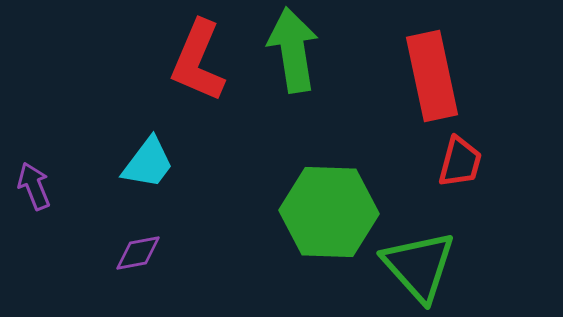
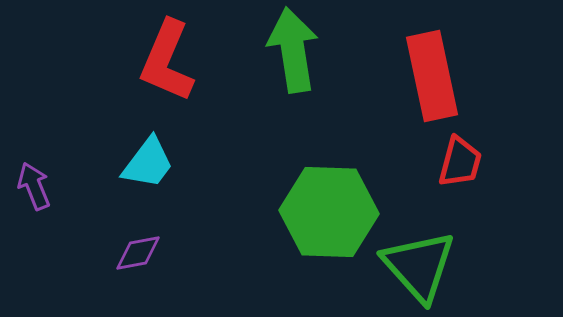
red L-shape: moved 31 px left
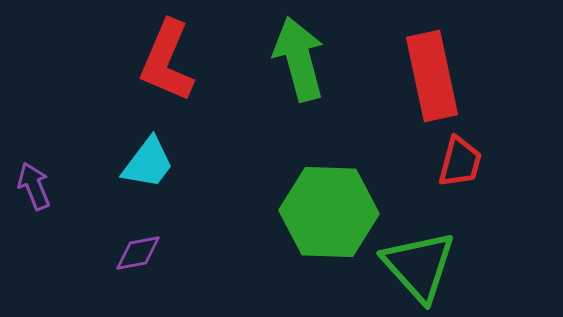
green arrow: moved 6 px right, 9 px down; rotated 6 degrees counterclockwise
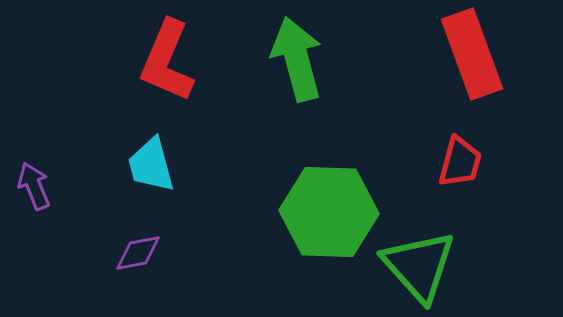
green arrow: moved 2 px left
red rectangle: moved 40 px right, 22 px up; rotated 8 degrees counterclockwise
cyan trapezoid: moved 3 px right, 2 px down; rotated 128 degrees clockwise
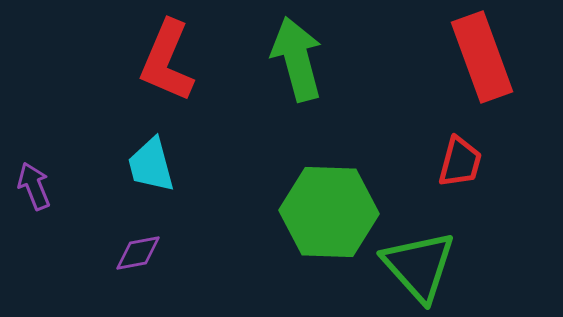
red rectangle: moved 10 px right, 3 px down
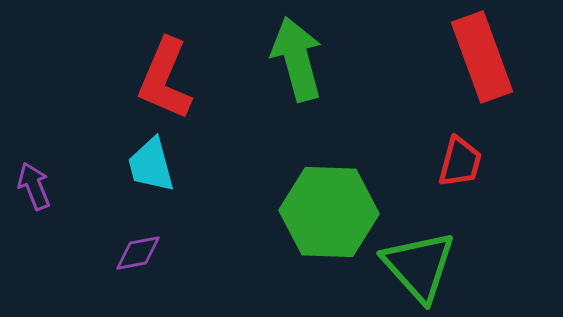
red L-shape: moved 2 px left, 18 px down
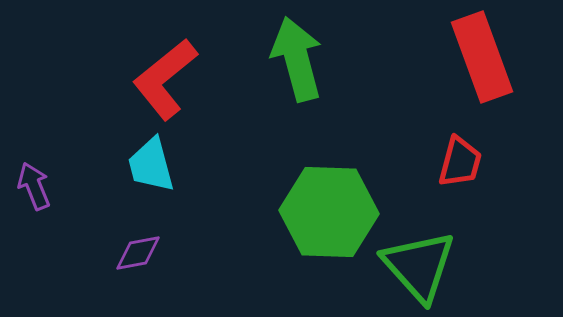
red L-shape: rotated 28 degrees clockwise
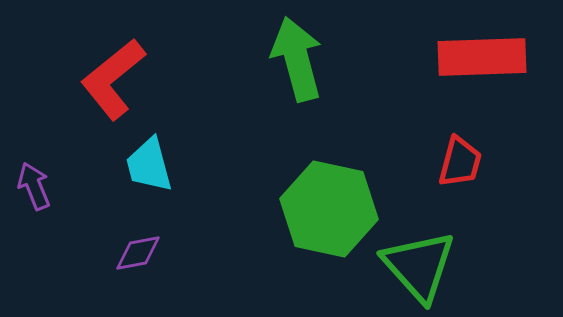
red rectangle: rotated 72 degrees counterclockwise
red L-shape: moved 52 px left
cyan trapezoid: moved 2 px left
green hexagon: moved 3 px up; rotated 10 degrees clockwise
